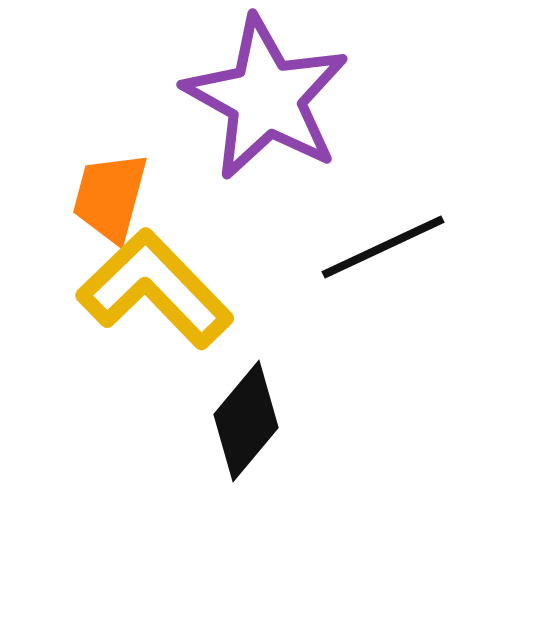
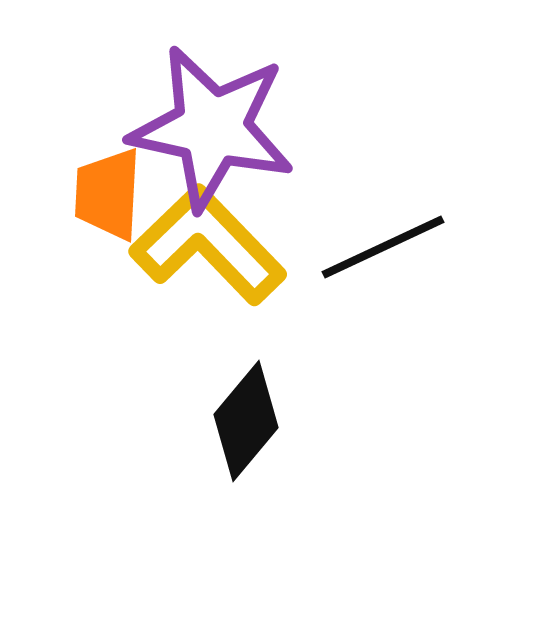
purple star: moved 54 px left, 30 px down; rotated 17 degrees counterclockwise
orange trapezoid: moved 2 px left, 3 px up; rotated 12 degrees counterclockwise
yellow L-shape: moved 53 px right, 44 px up
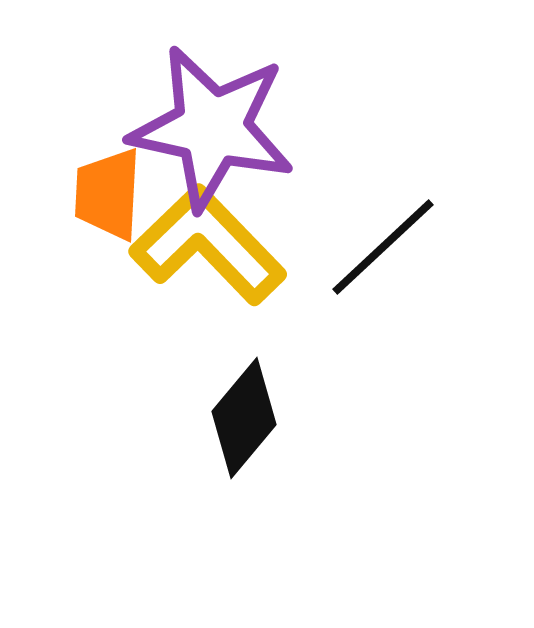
black line: rotated 18 degrees counterclockwise
black diamond: moved 2 px left, 3 px up
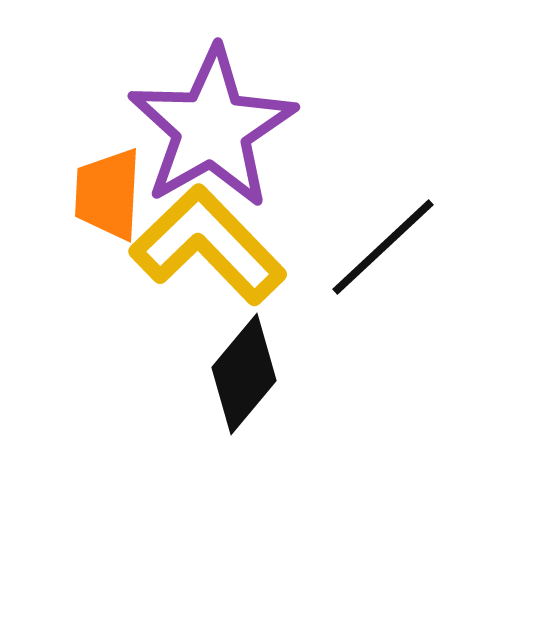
purple star: rotated 30 degrees clockwise
black diamond: moved 44 px up
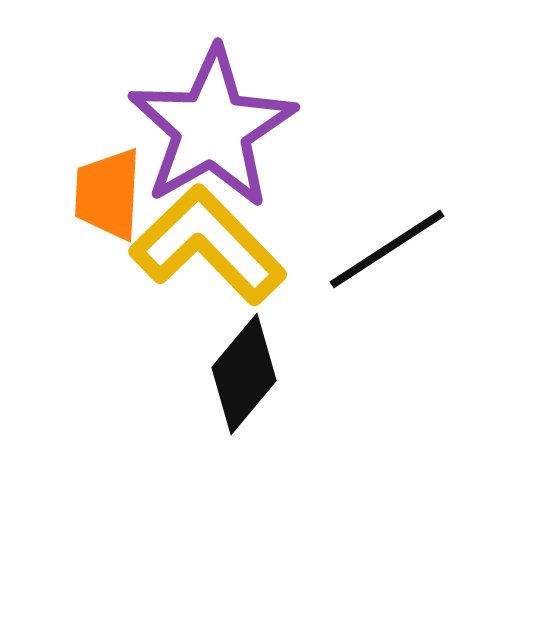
black line: moved 4 px right, 2 px down; rotated 10 degrees clockwise
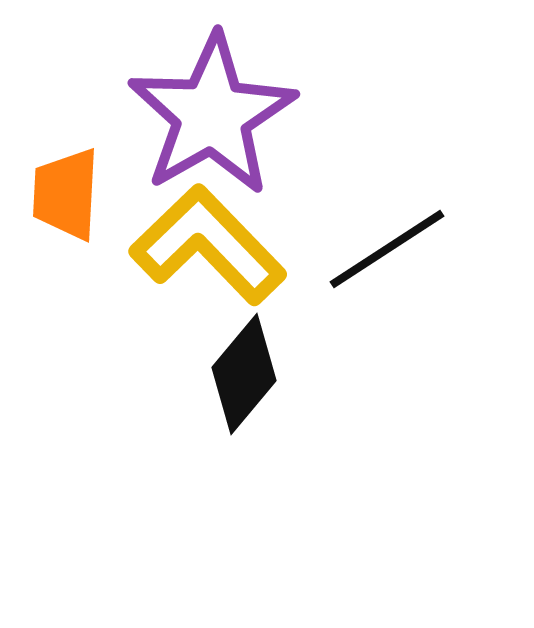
purple star: moved 13 px up
orange trapezoid: moved 42 px left
